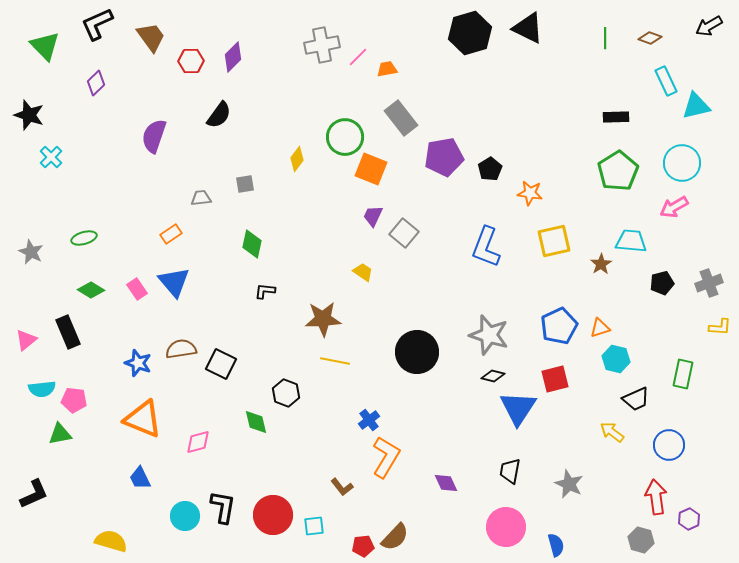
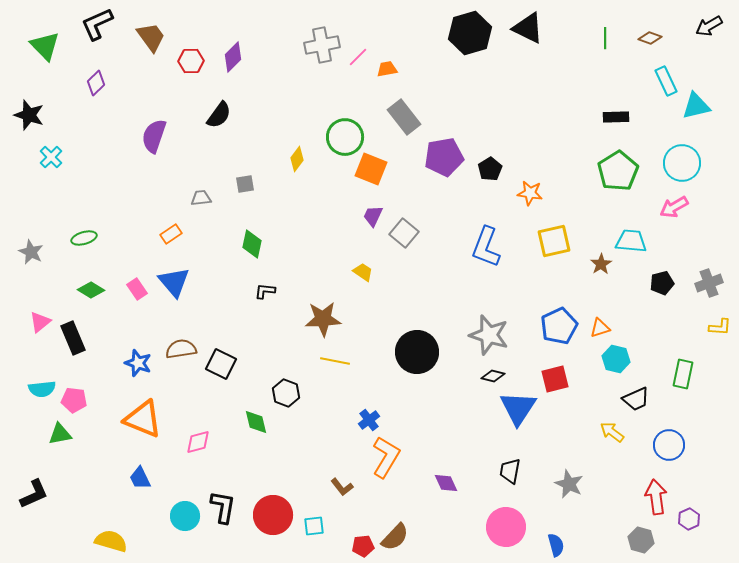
gray rectangle at (401, 118): moved 3 px right, 1 px up
black rectangle at (68, 332): moved 5 px right, 6 px down
pink triangle at (26, 340): moved 14 px right, 18 px up
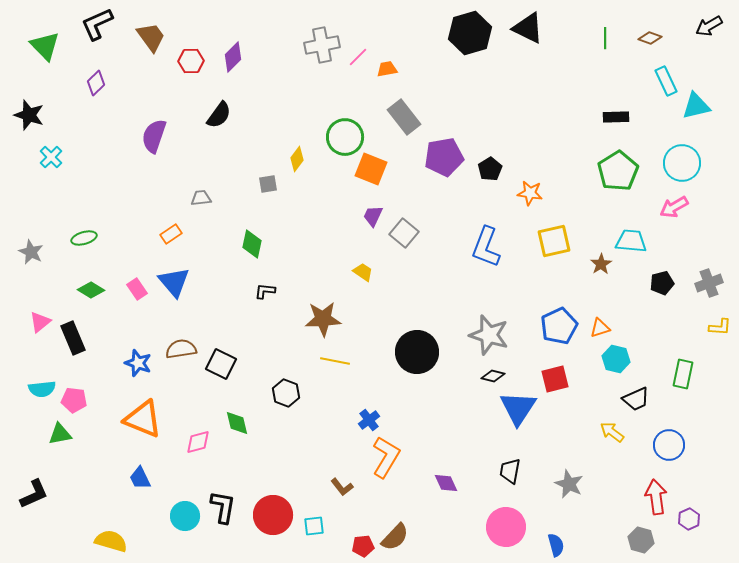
gray square at (245, 184): moved 23 px right
green diamond at (256, 422): moved 19 px left, 1 px down
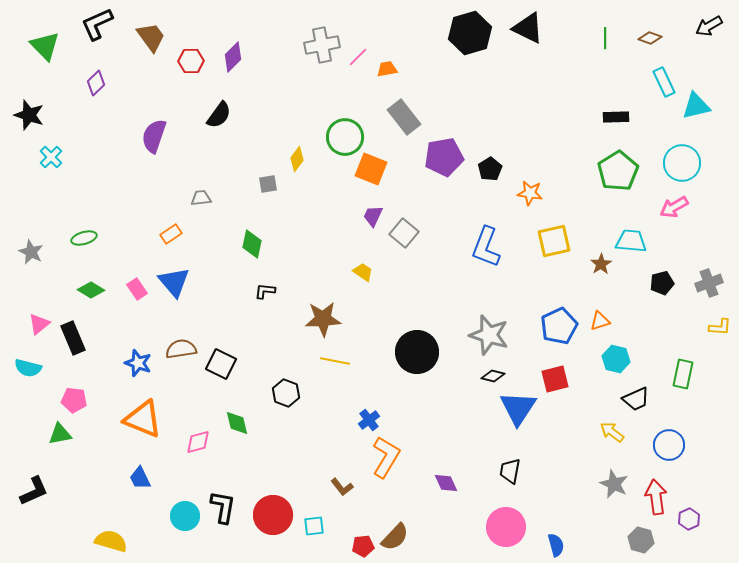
cyan rectangle at (666, 81): moved 2 px left, 1 px down
pink triangle at (40, 322): moved 1 px left, 2 px down
orange triangle at (600, 328): moved 7 px up
cyan semicircle at (42, 389): moved 14 px left, 21 px up; rotated 20 degrees clockwise
gray star at (569, 484): moved 45 px right
black L-shape at (34, 494): moved 3 px up
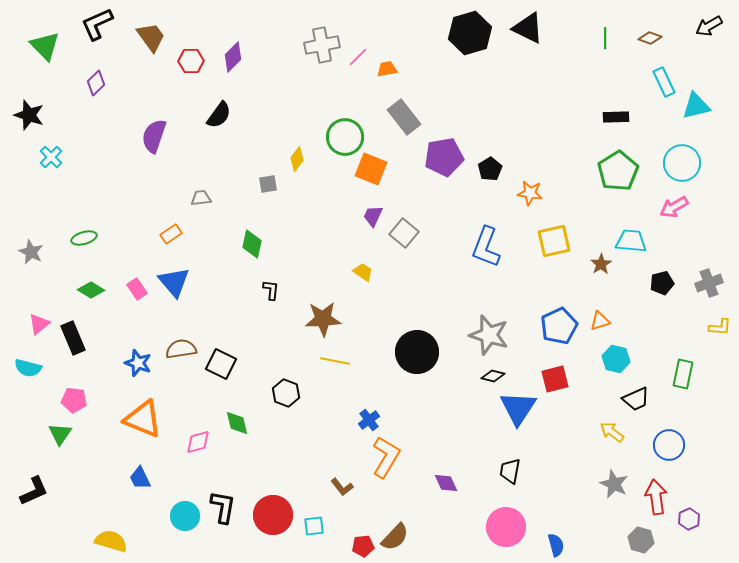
black L-shape at (265, 291): moved 6 px right, 1 px up; rotated 90 degrees clockwise
green triangle at (60, 434): rotated 45 degrees counterclockwise
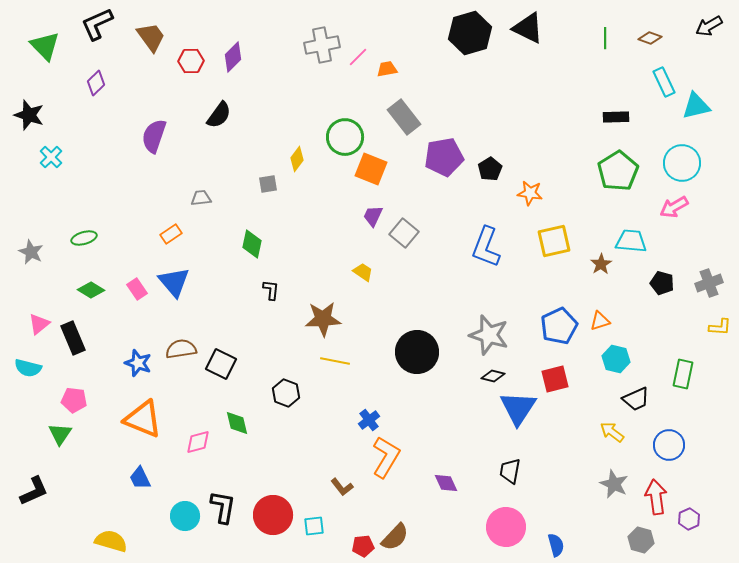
black pentagon at (662, 283): rotated 30 degrees clockwise
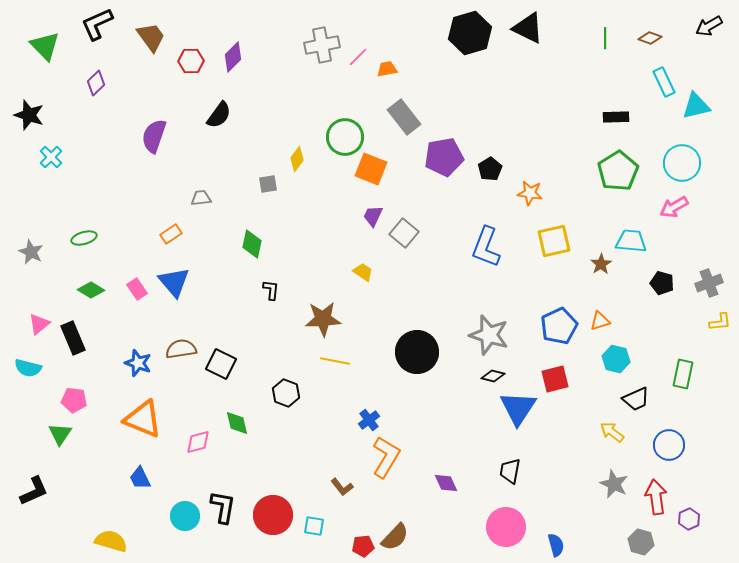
yellow L-shape at (720, 327): moved 5 px up; rotated 10 degrees counterclockwise
cyan square at (314, 526): rotated 15 degrees clockwise
gray hexagon at (641, 540): moved 2 px down
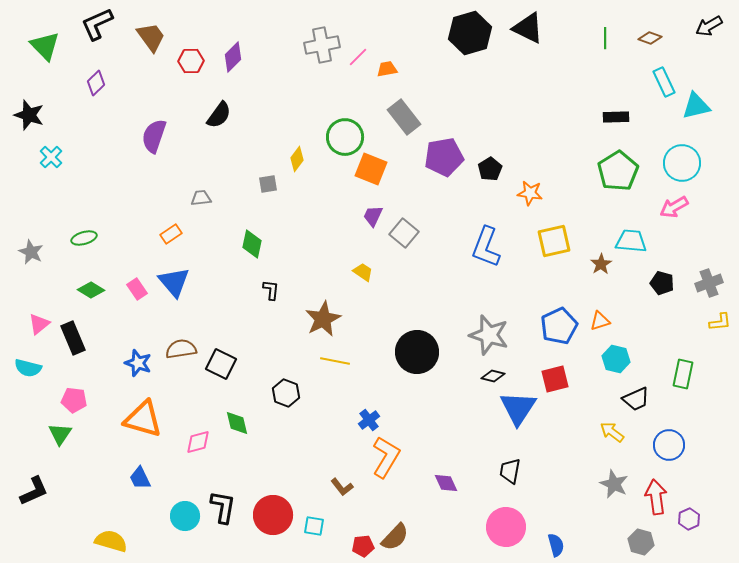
brown star at (323, 319): rotated 24 degrees counterclockwise
orange triangle at (143, 419): rotated 6 degrees counterclockwise
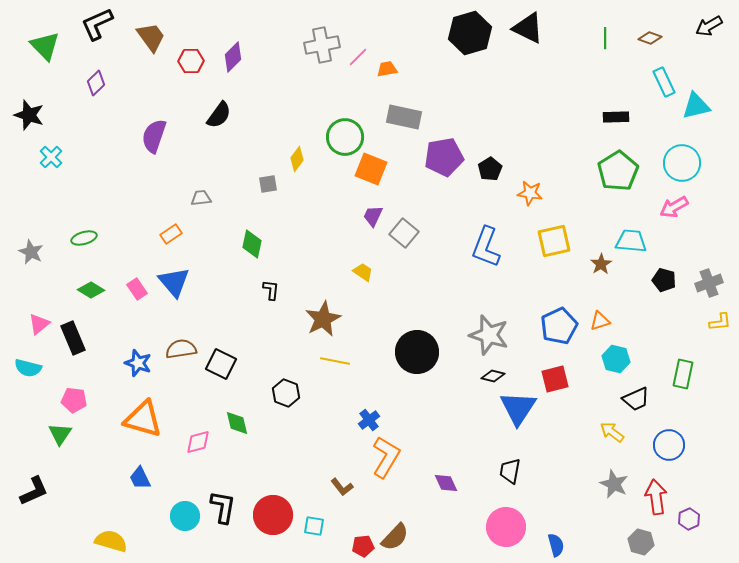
gray rectangle at (404, 117): rotated 40 degrees counterclockwise
black pentagon at (662, 283): moved 2 px right, 3 px up
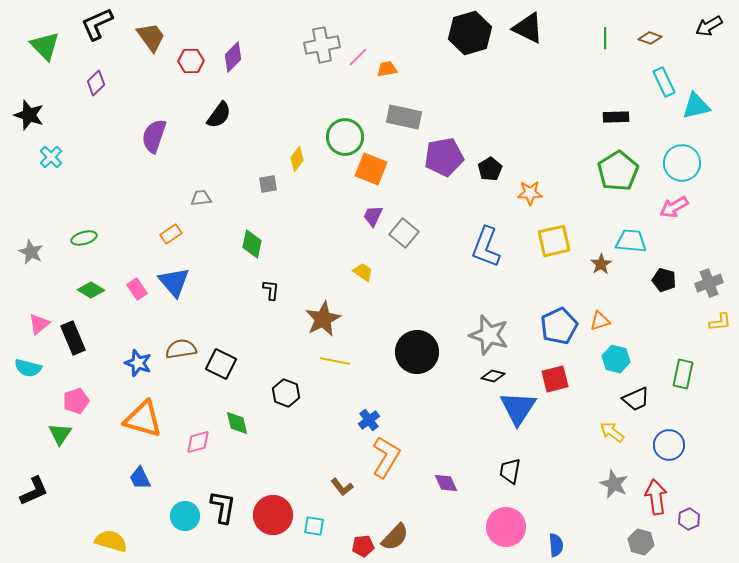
orange star at (530, 193): rotated 10 degrees counterclockwise
pink pentagon at (74, 400): moved 2 px right, 1 px down; rotated 25 degrees counterclockwise
blue semicircle at (556, 545): rotated 10 degrees clockwise
